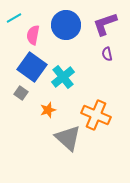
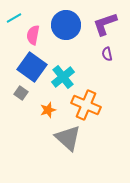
orange cross: moved 10 px left, 10 px up
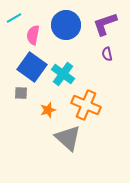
cyan cross: moved 3 px up; rotated 15 degrees counterclockwise
gray square: rotated 32 degrees counterclockwise
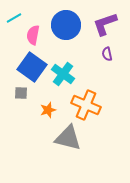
gray triangle: rotated 28 degrees counterclockwise
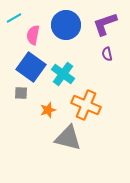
blue square: moved 1 px left
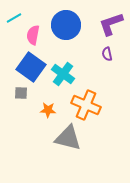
purple L-shape: moved 6 px right
orange star: rotated 21 degrees clockwise
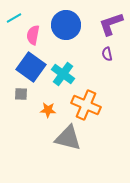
gray square: moved 1 px down
